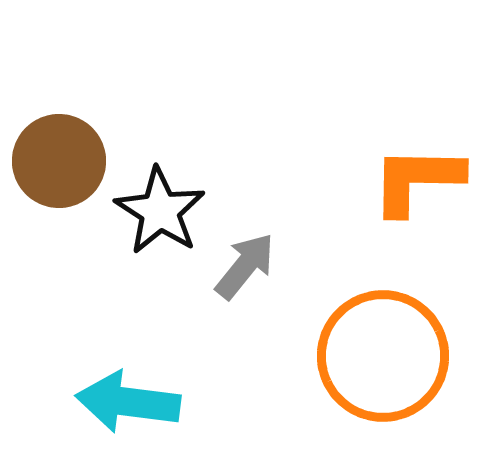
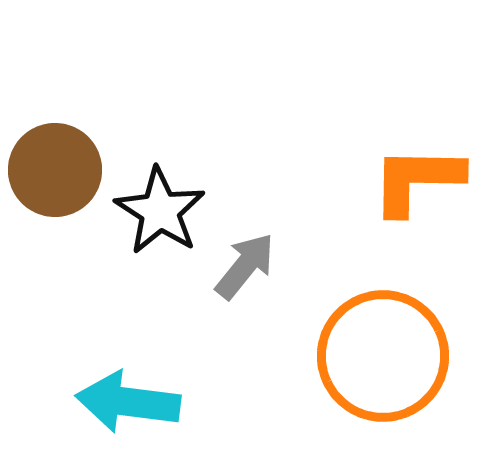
brown circle: moved 4 px left, 9 px down
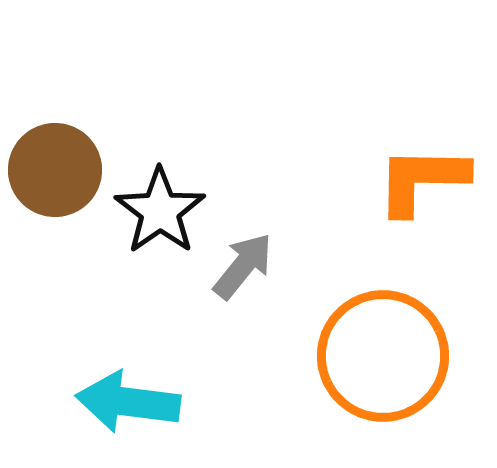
orange L-shape: moved 5 px right
black star: rotated 4 degrees clockwise
gray arrow: moved 2 px left
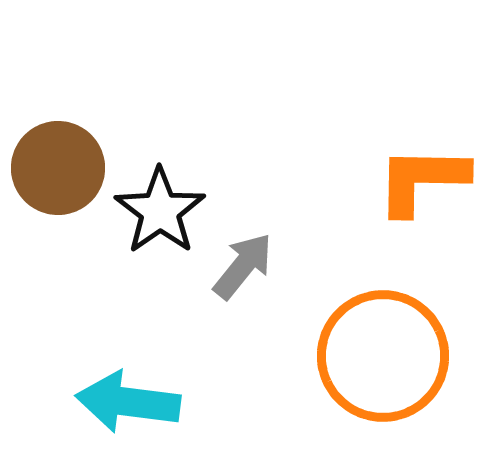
brown circle: moved 3 px right, 2 px up
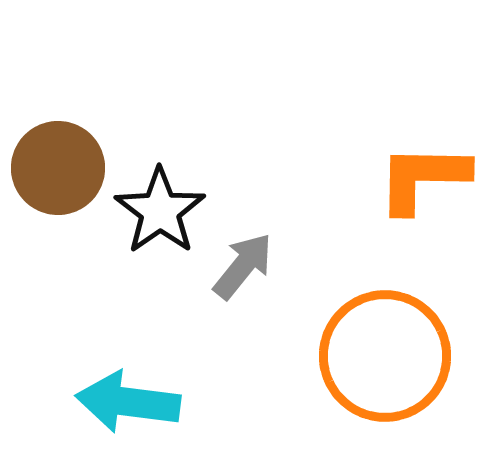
orange L-shape: moved 1 px right, 2 px up
orange circle: moved 2 px right
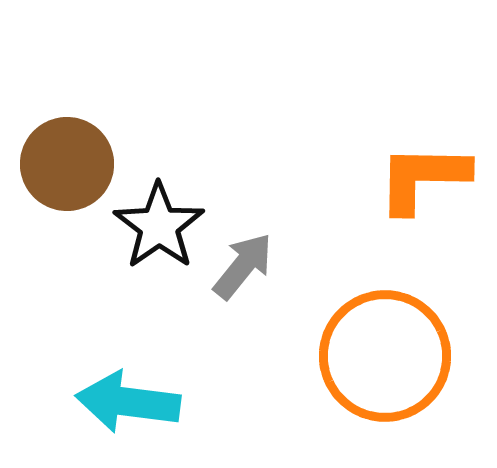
brown circle: moved 9 px right, 4 px up
black star: moved 1 px left, 15 px down
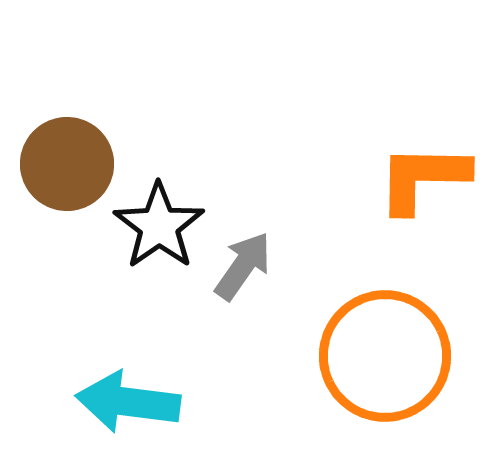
gray arrow: rotated 4 degrees counterclockwise
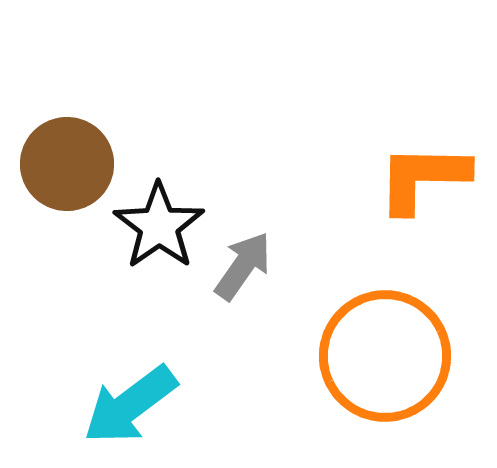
cyan arrow: moved 2 px right, 3 px down; rotated 44 degrees counterclockwise
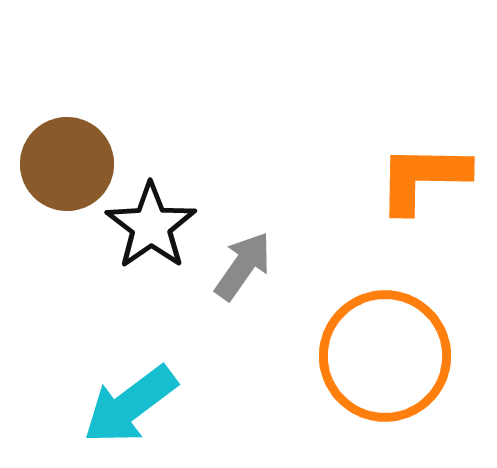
black star: moved 8 px left
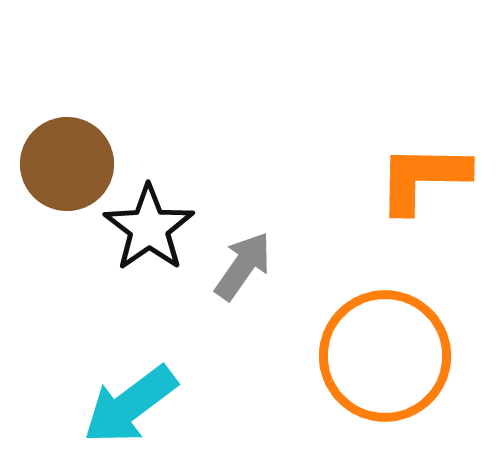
black star: moved 2 px left, 2 px down
